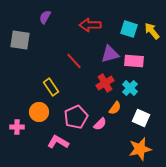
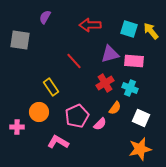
yellow arrow: moved 1 px left
cyan cross: rotated 21 degrees counterclockwise
pink pentagon: moved 1 px right, 1 px up
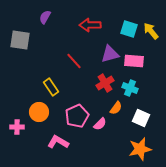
orange semicircle: moved 1 px right
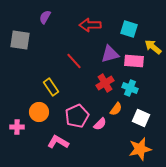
yellow arrow: moved 2 px right, 16 px down; rotated 12 degrees counterclockwise
orange semicircle: moved 1 px down
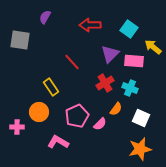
cyan square: rotated 18 degrees clockwise
purple triangle: rotated 30 degrees counterclockwise
red line: moved 2 px left, 1 px down
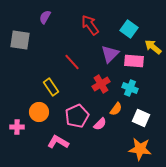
red arrow: rotated 55 degrees clockwise
red cross: moved 4 px left, 1 px down
orange star: rotated 20 degrees clockwise
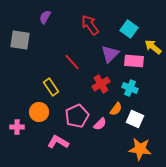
white square: moved 6 px left, 1 px down
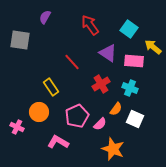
purple triangle: moved 2 px left, 1 px up; rotated 42 degrees counterclockwise
pink cross: rotated 24 degrees clockwise
orange star: moved 27 px left; rotated 15 degrees clockwise
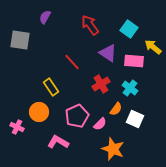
cyan cross: rotated 14 degrees clockwise
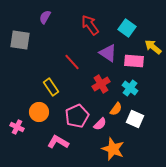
cyan square: moved 2 px left, 1 px up
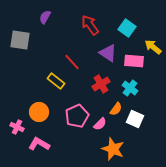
yellow rectangle: moved 5 px right, 6 px up; rotated 18 degrees counterclockwise
pink L-shape: moved 19 px left, 2 px down
